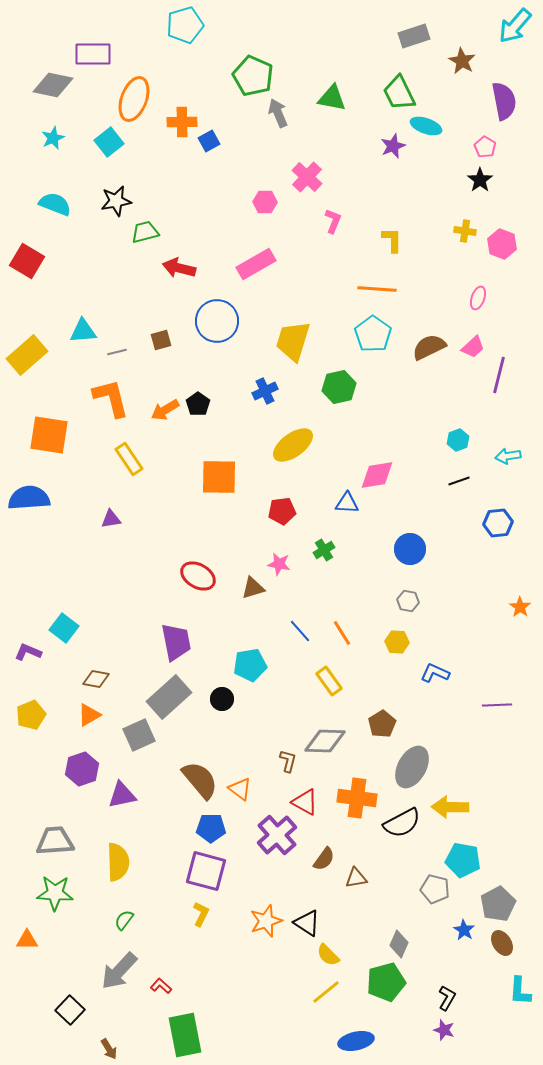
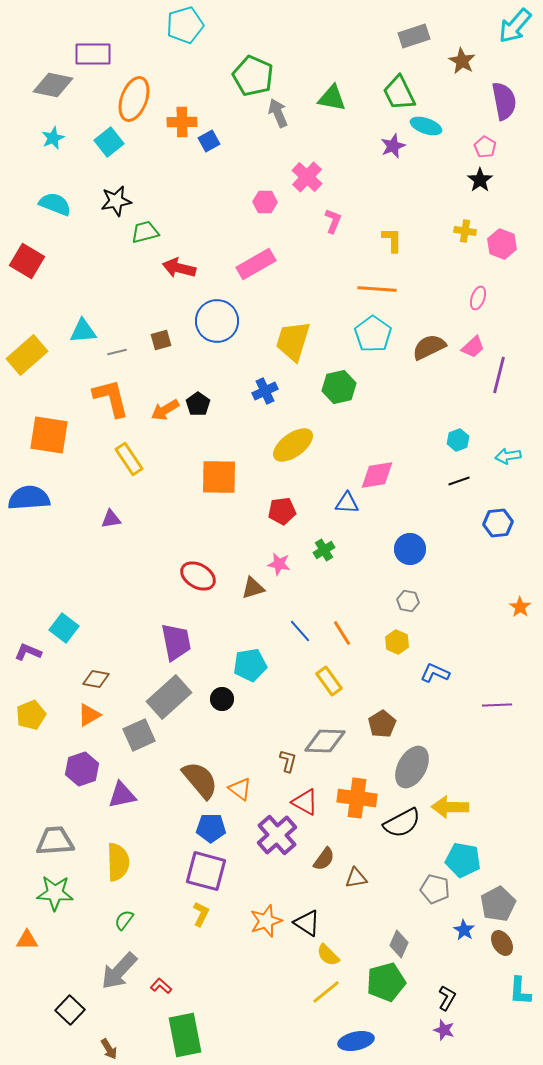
yellow hexagon at (397, 642): rotated 20 degrees clockwise
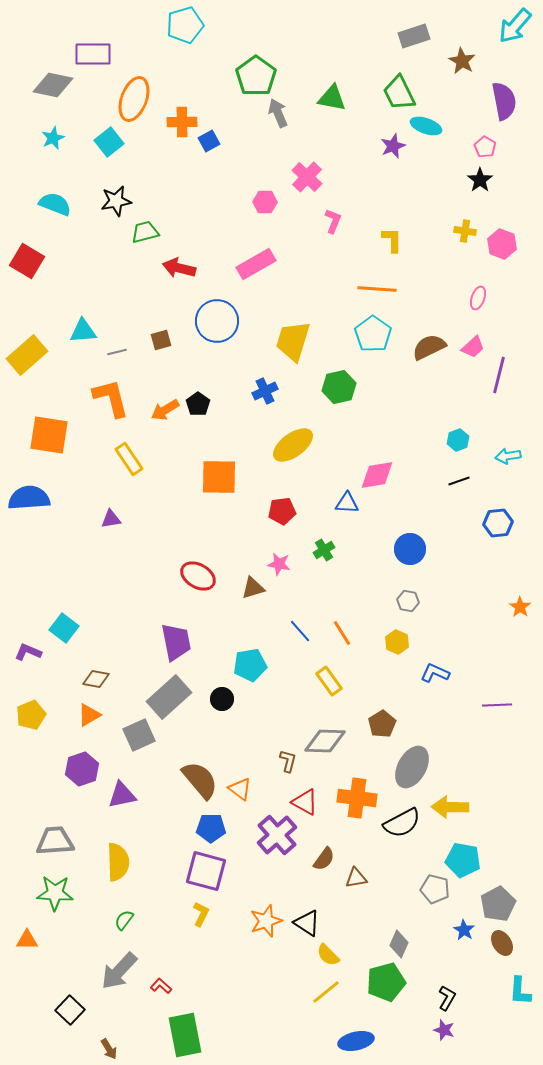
green pentagon at (253, 76): moved 3 px right; rotated 12 degrees clockwise
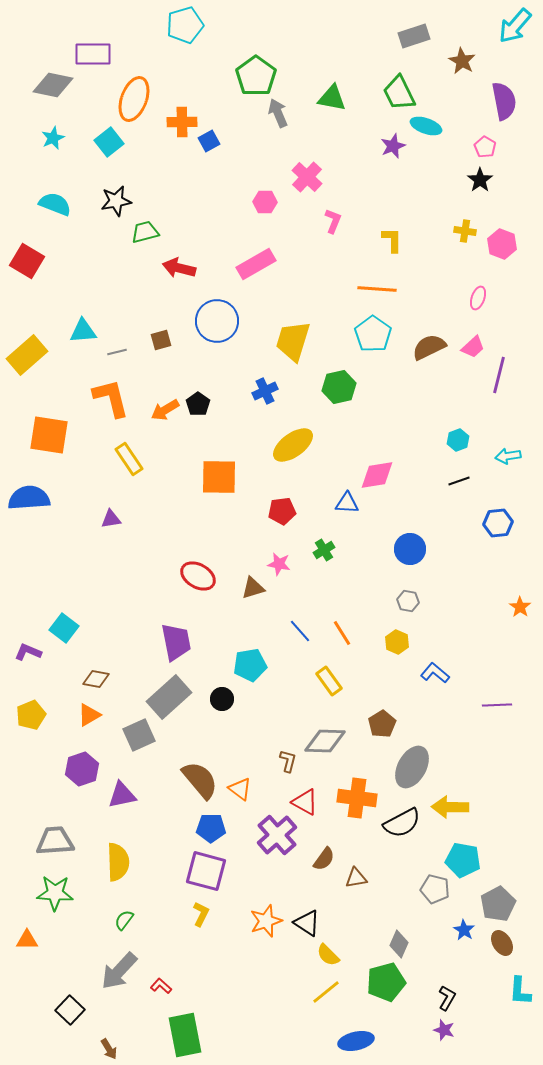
blue L-shape at (435, 673): rotated 16 degrees clockwise
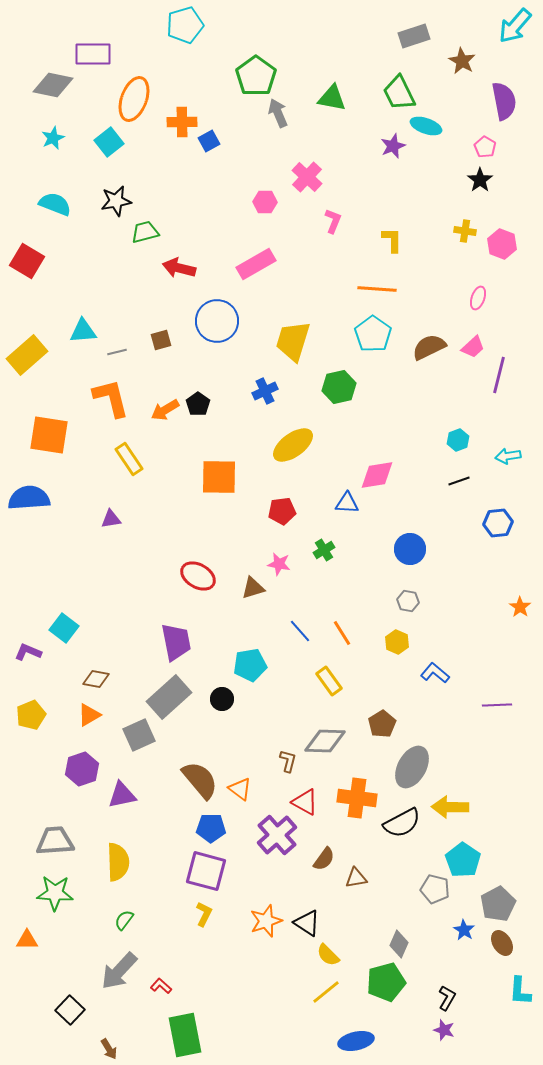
cyan pentagon at (463, 860): rotated 24 degrees clockwise
yellow L-shape at (201, 914): moved 3 px right
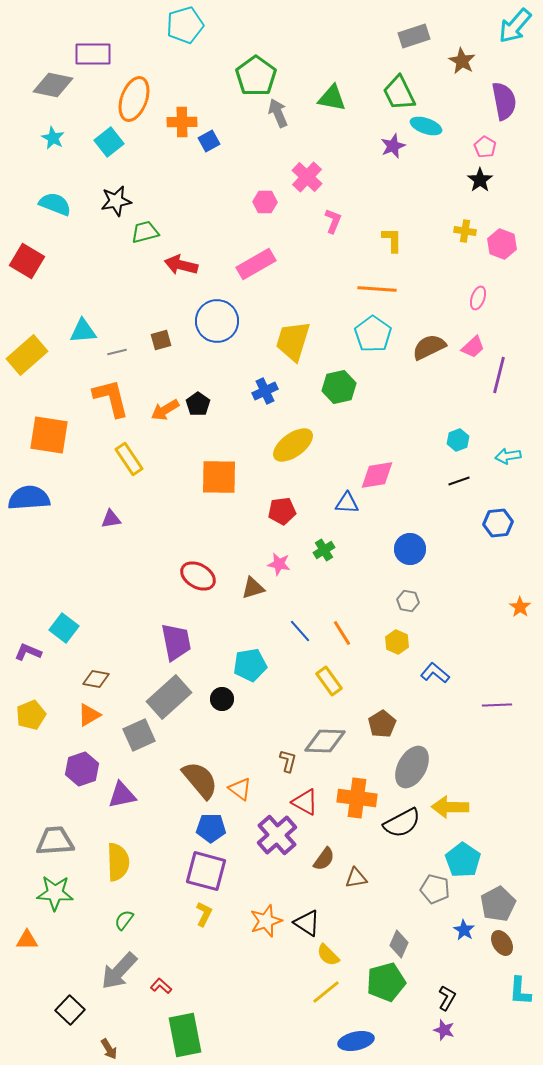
cyan star at (53, 138): rotated 20 degrees counterclockwise
red arrow at (179, 268): moved 2 px right, 3 px up
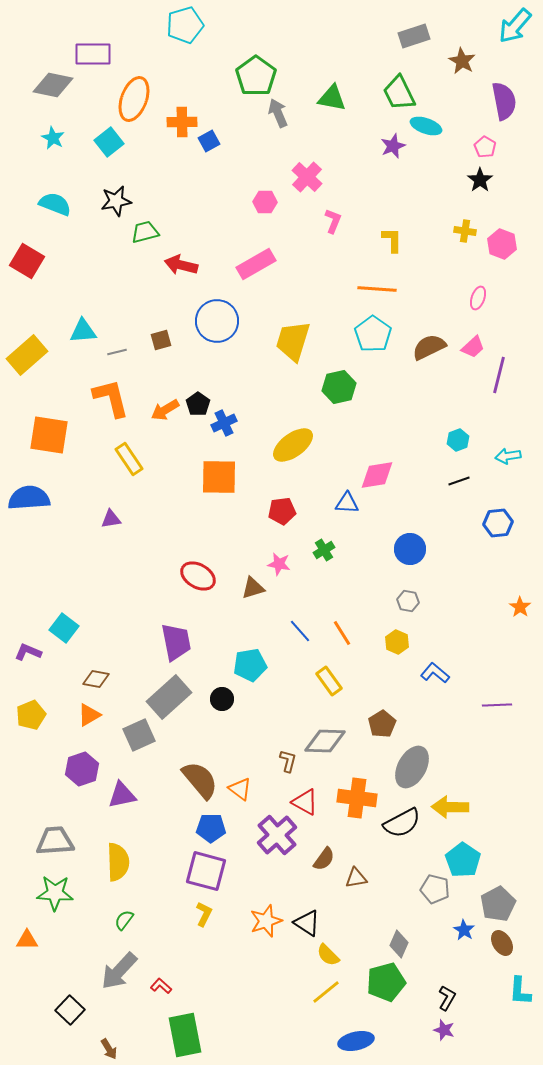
blue cross at (265, 391): moved 41 px left, 32 px down
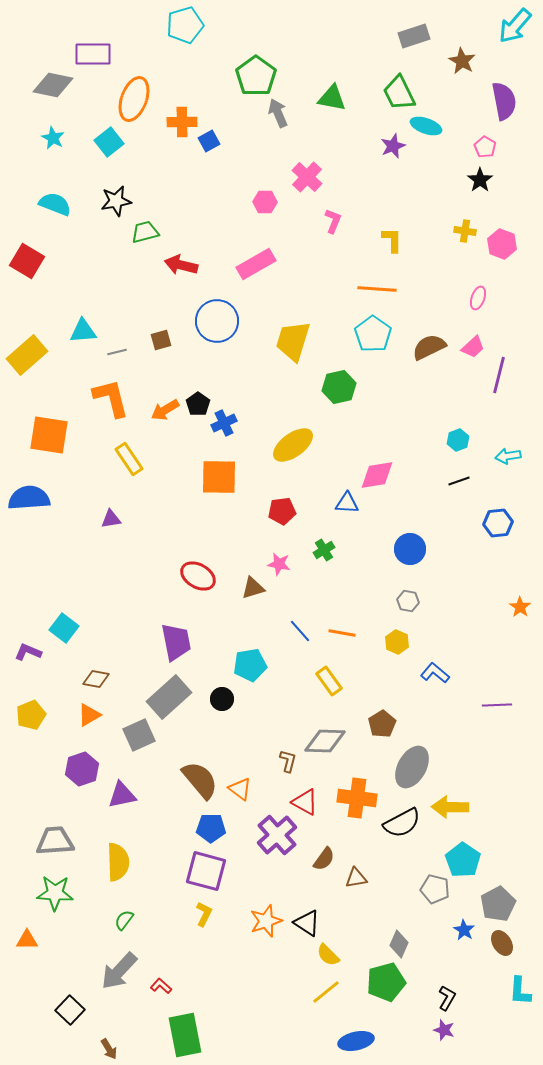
orange line at (342, 633): rotated 48 degrees counterclockwise
